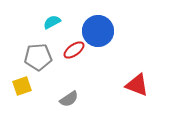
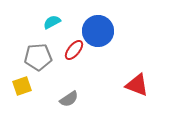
red ellipse: rotated 15 degrees counterclockwise
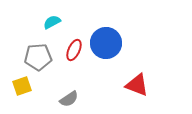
blue circle: moved 8 px right, 12 px down
red ellipse: rotated 15 degrees counterclockwise
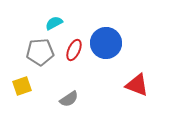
cyan semicircle: moved 2 px right, 1 px down
gray pentagon: moved 2 px right, 5 px up
